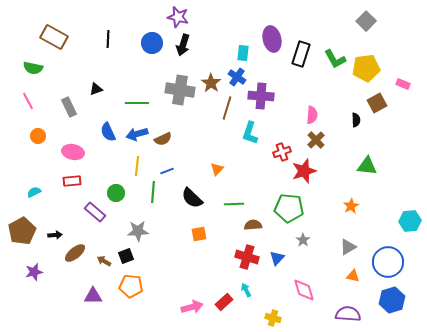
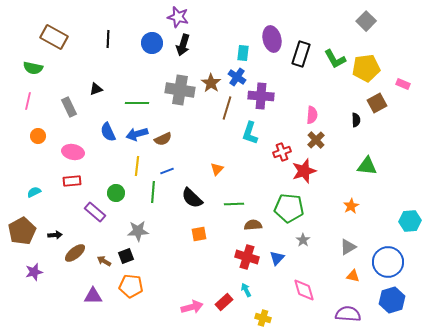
pink line at (28, 101): rotated 42 degrees clockwise
yellow cross at (273, 318): moved 10 px left
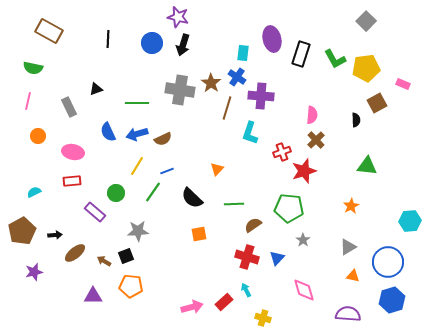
brown rectangle at (54, 37): moved 5 px left, 6 px up
yellow line at (137, 166): rotated 24 degrees clockwise
green line at (153, 192): rotated 30 degrees clockwise
brown semicircle at (253, 225): rotated 30 degrees counterclockwise
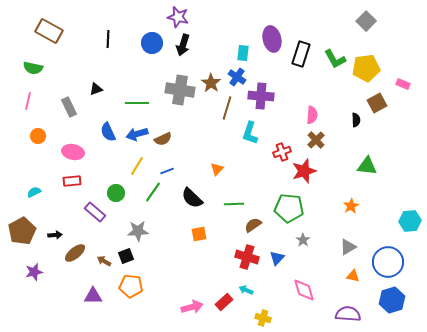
cyan arrow at (246, 290): rotated 40 degrees counterclockwise
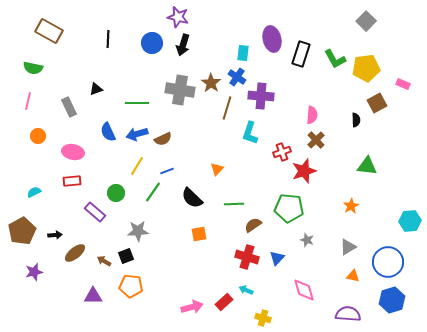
gray star at (303, 240): moved 4 px right; rotated 16 degrees counterclockwise
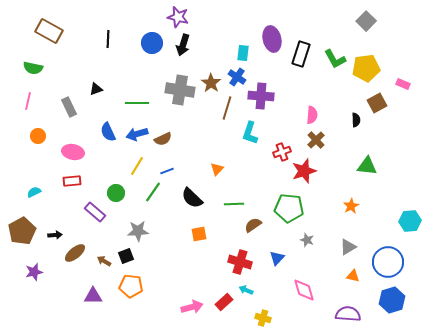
red cross at (247, 257): moved 7 px left, 5 px down
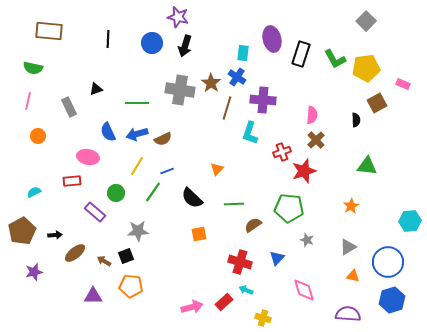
brown rectangle at (49, 31): rotated 24 degrees counterclockwise
black arrow at (183, 45): moved 2 px right, 1 px down
purple cross at (261, 96): moved 2 px right, 4 px down
pink ellipse at (73, 152): moved 15 px right, 5 px down
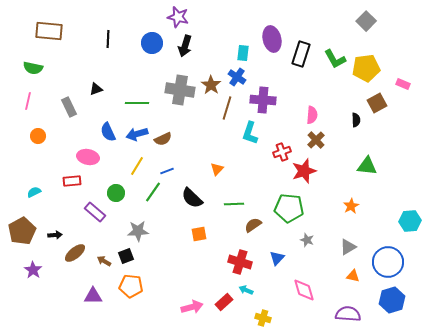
brown star at (211, 83): moved 2 px down
purple star at (34, 272): moved 1 px left, 2 px up; rotated 24 degrees counterclockwise
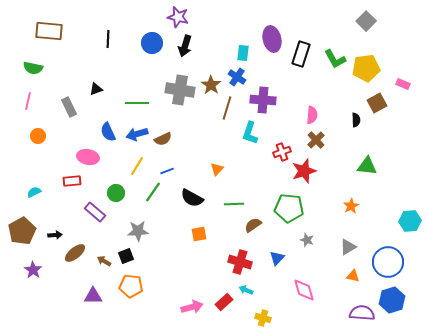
black semicircle at (192, 198): rotated 15 degrees counterclockwise
purple semicircle at (348, 314): moved 14 px right, 1 px up
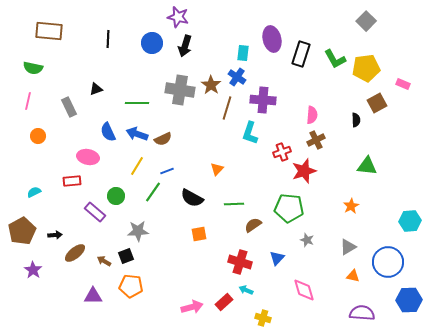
blue arrow at (137, 134): rotated 35 degrees clockwise
brown cross at (316, 140): rotated 18 degrees clockwise
green circle at (116, 193): moved 3 px down
blue hexagon at (392, 300): moved 17 px right; rotated 15 degrees clockwise
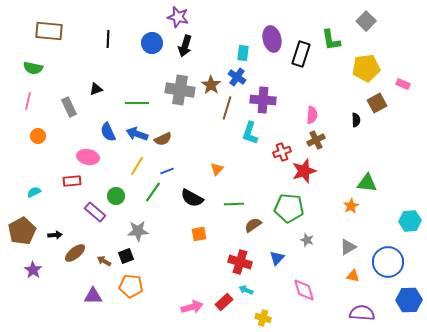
green L-shape at (335, 59): moved 4 px left, 19 px up; rotated 20 degrees clockwise
green triangle at (367, 166): moved 17 px down
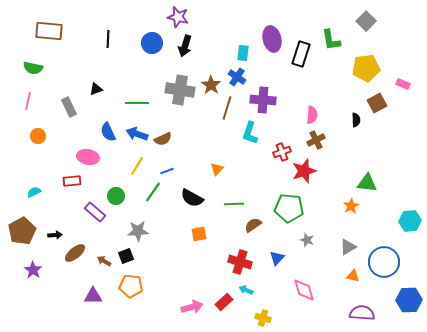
blue circle at (388, 262): moved 4 px left
